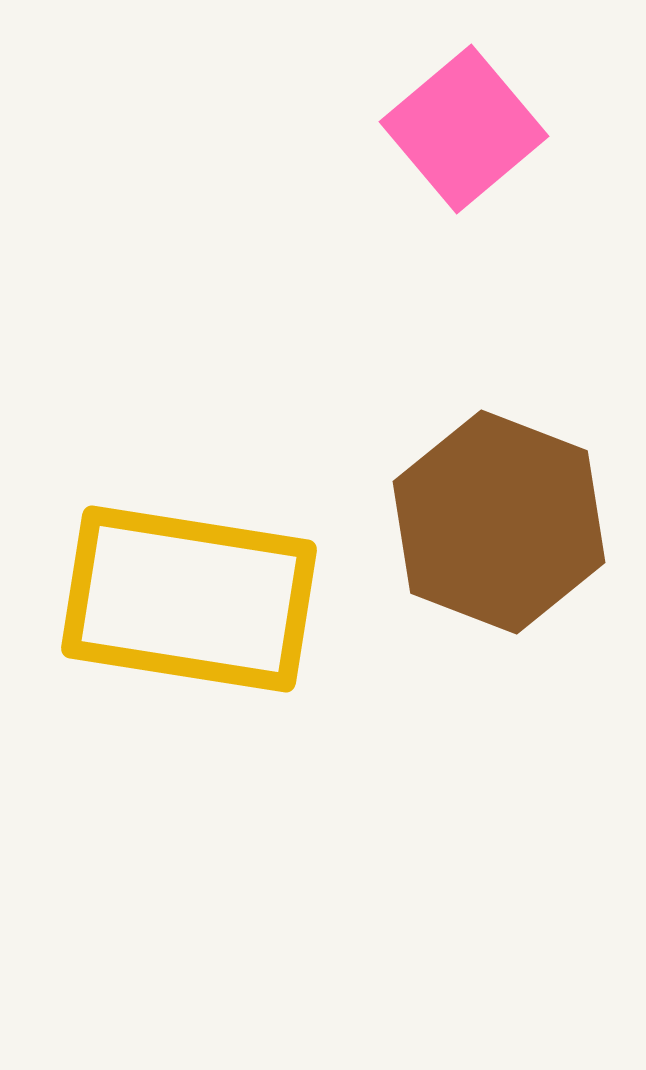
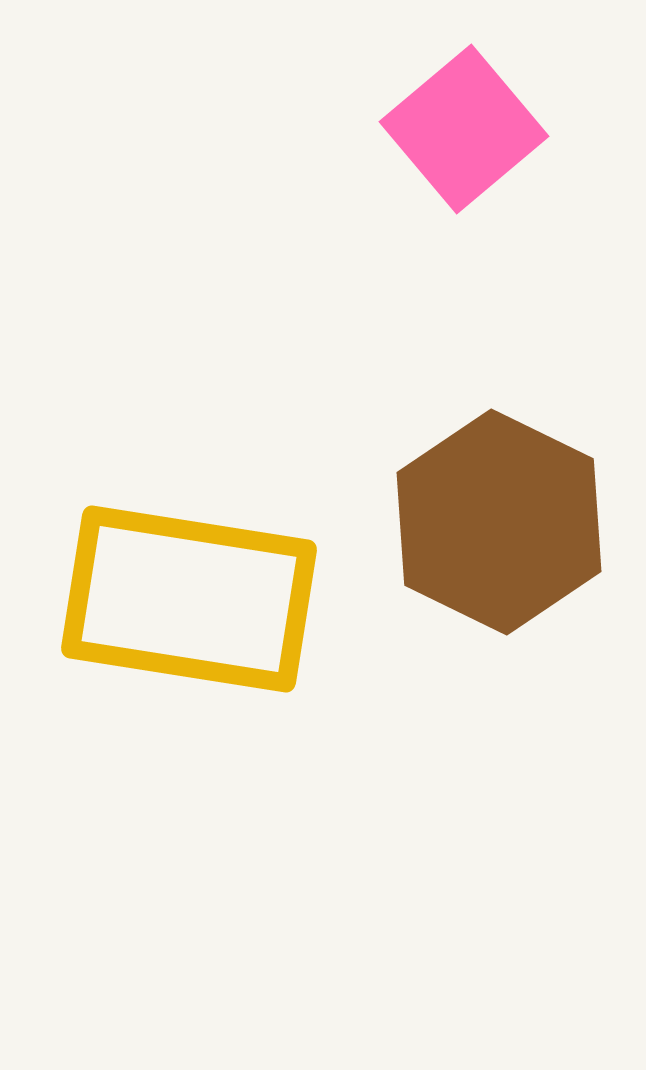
brown hexagon: rotated 5 degrees clockwise
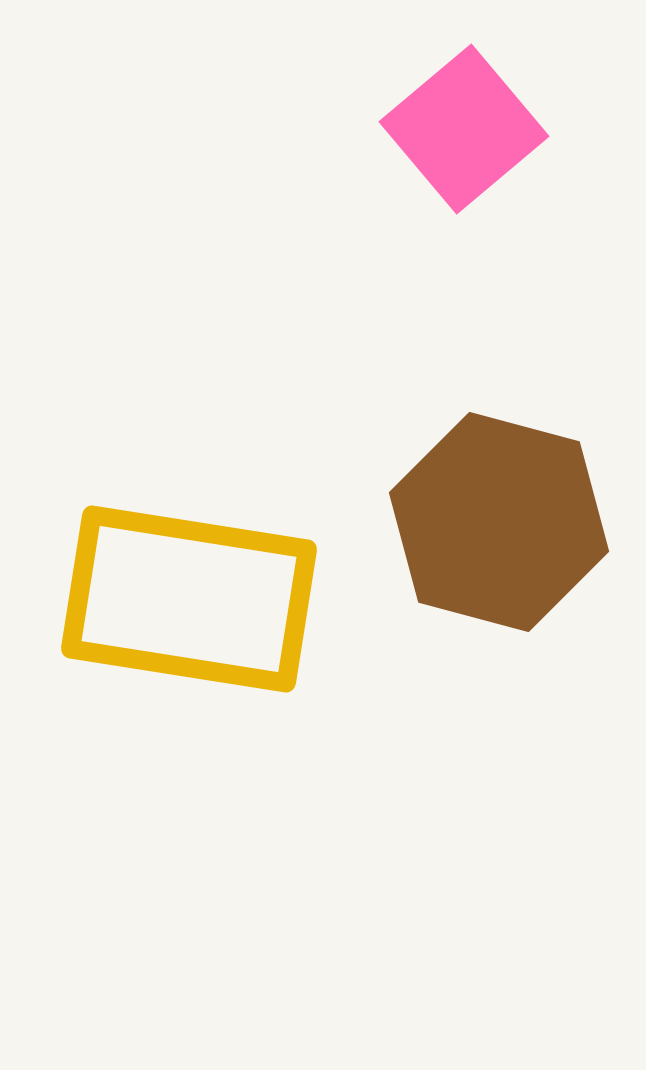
brown hexagon: rotated 11 degrees counterclockwise
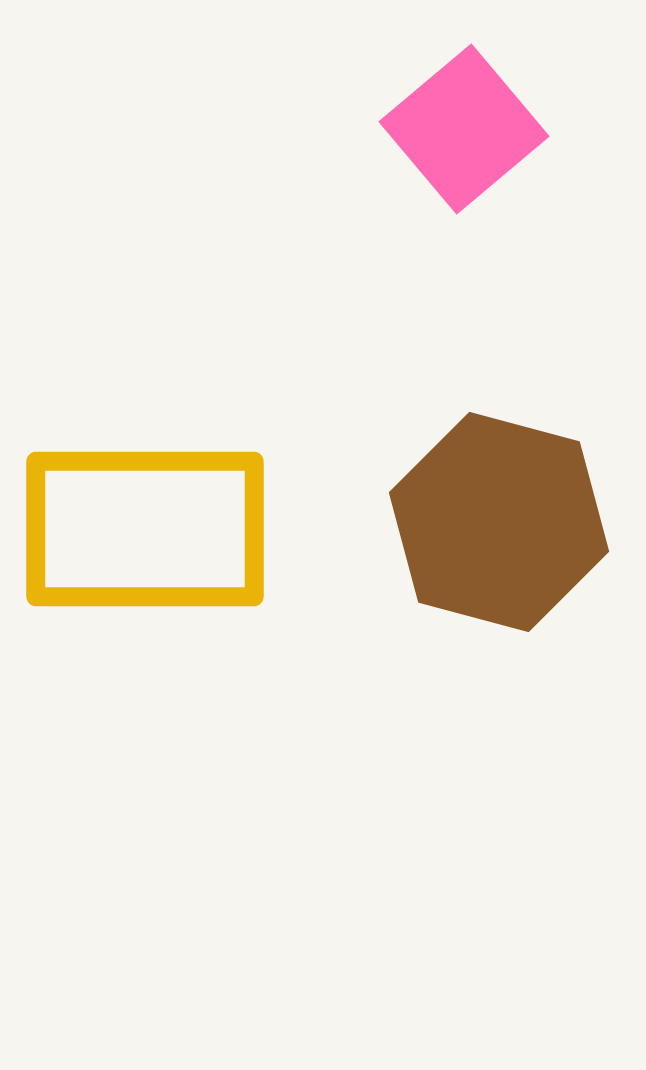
yellow rectangle: moved 44 px left, 70 px up; rotated 9 degrees counterclockwise
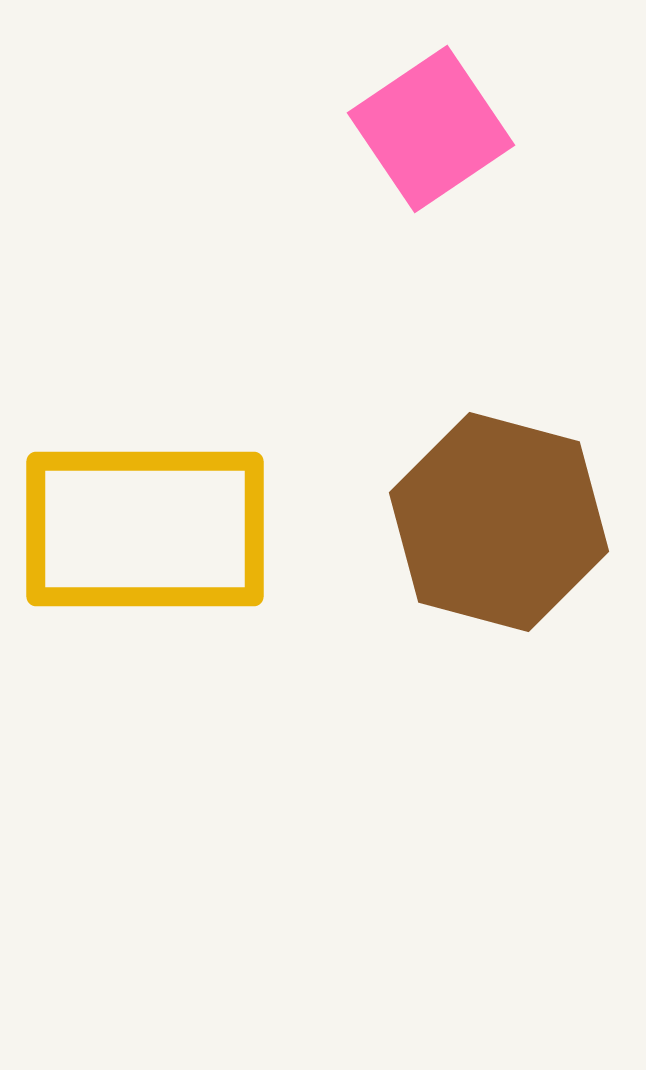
pink square: moved 33 px left; rotated 6 degrees clockwise
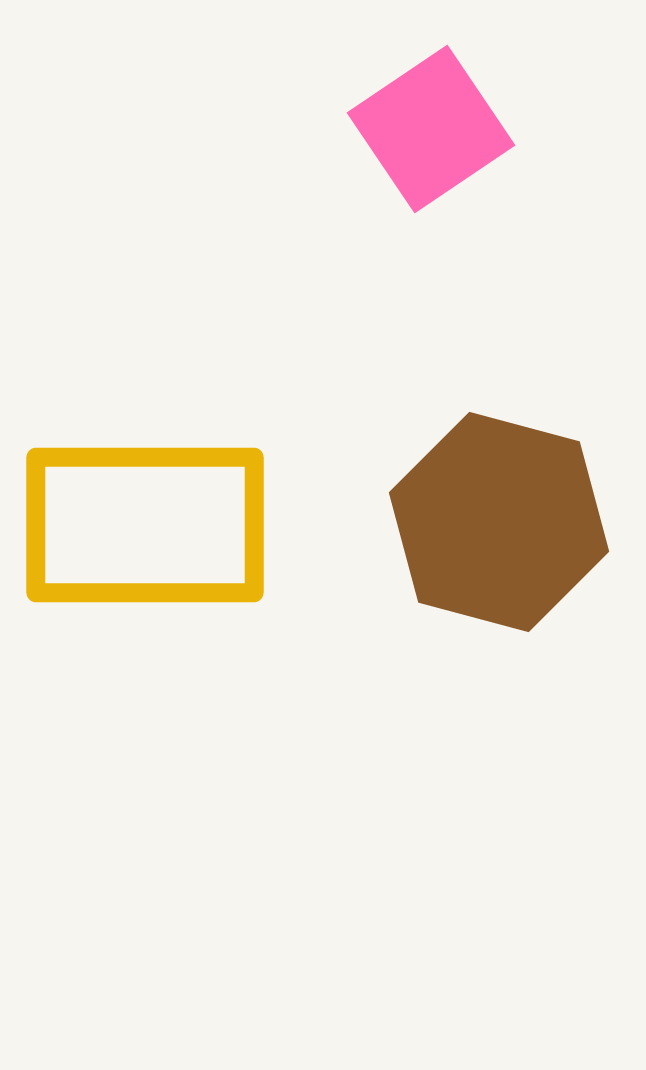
yellow rectangle: moved 4 px up
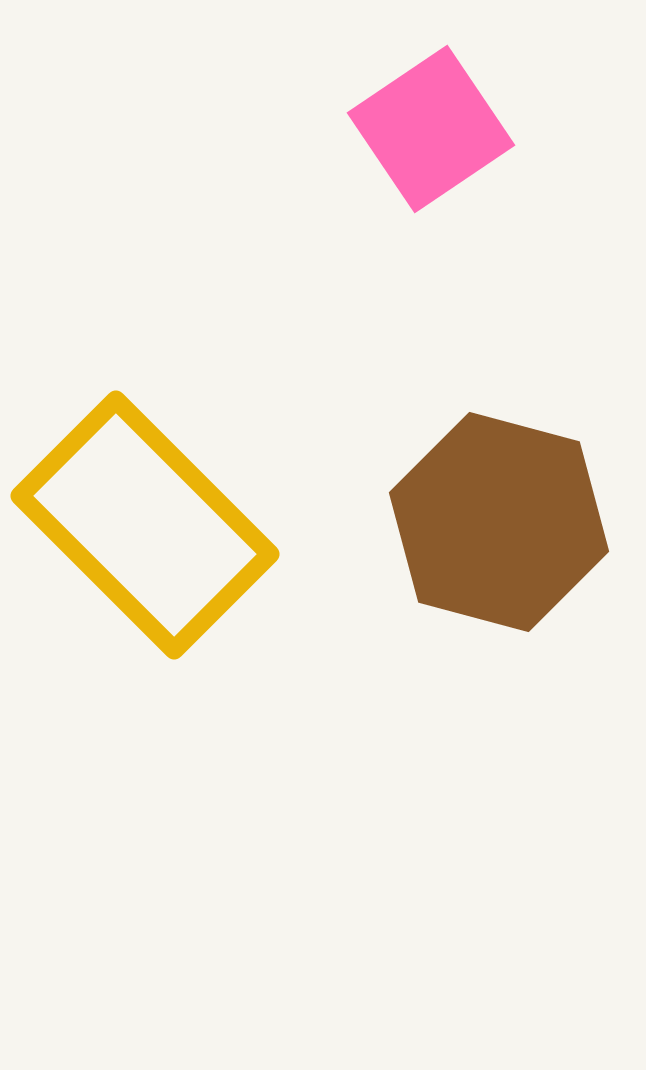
yellow rectangle: rotated 45 degrees clockwise
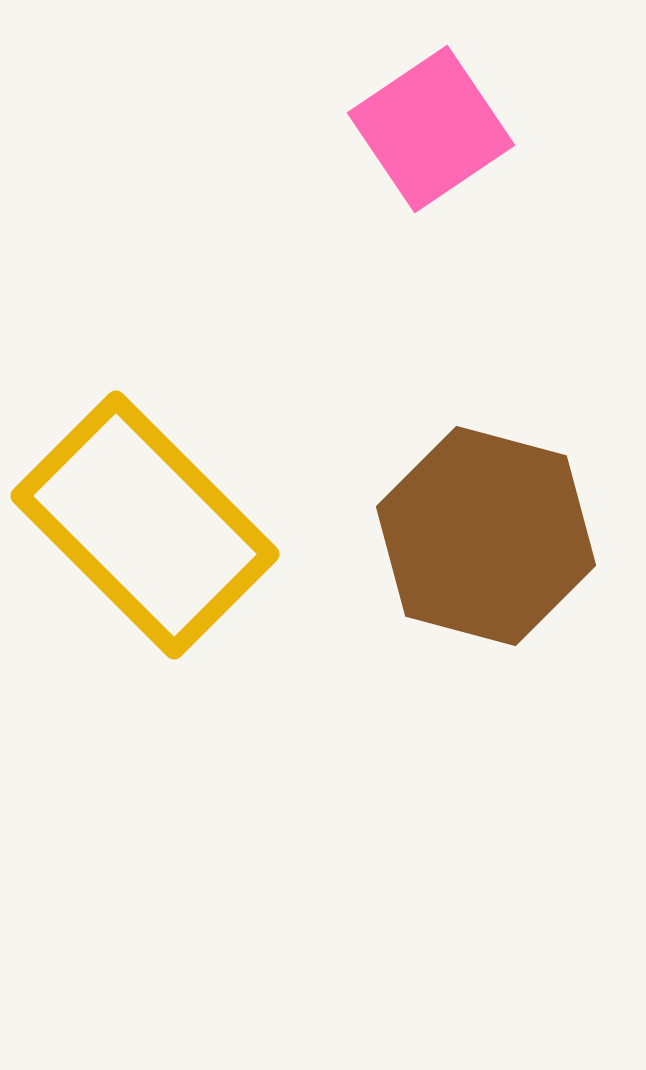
brown hexagon: moved 13 px left, 14 px down
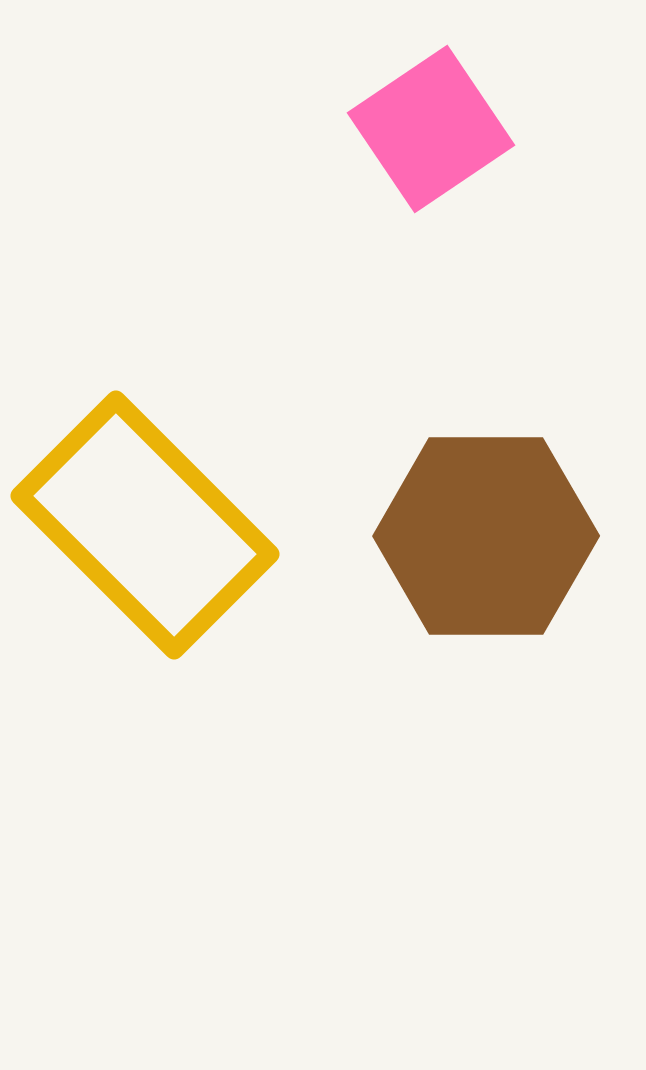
brown hexagon: rotated 15 degrees counterclockwise
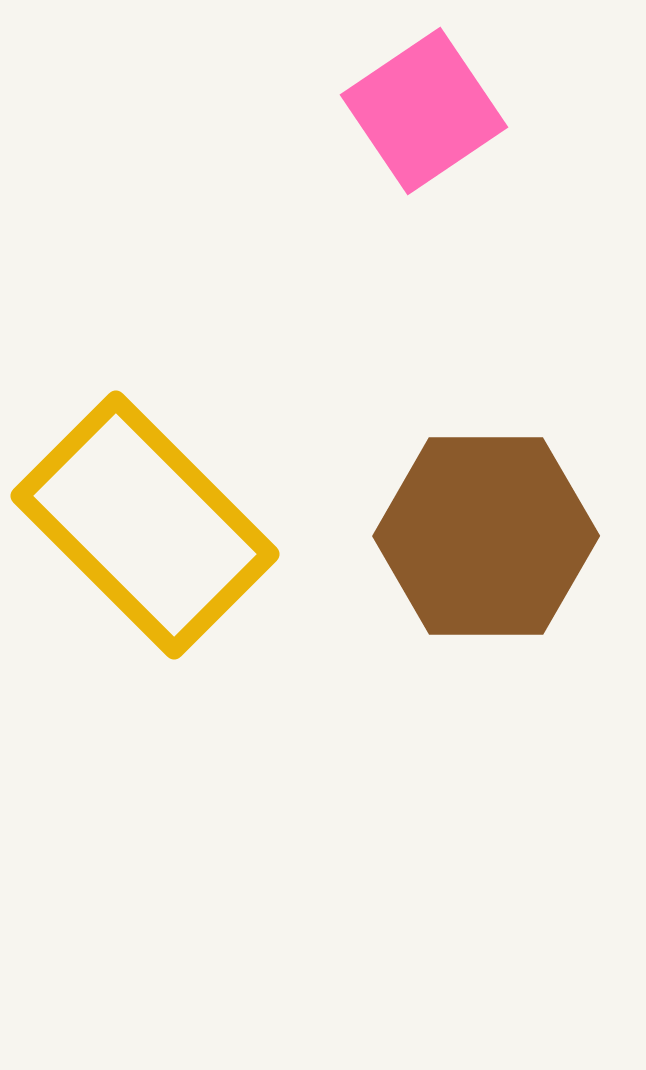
pink square: moved 7 px left, 18 px up
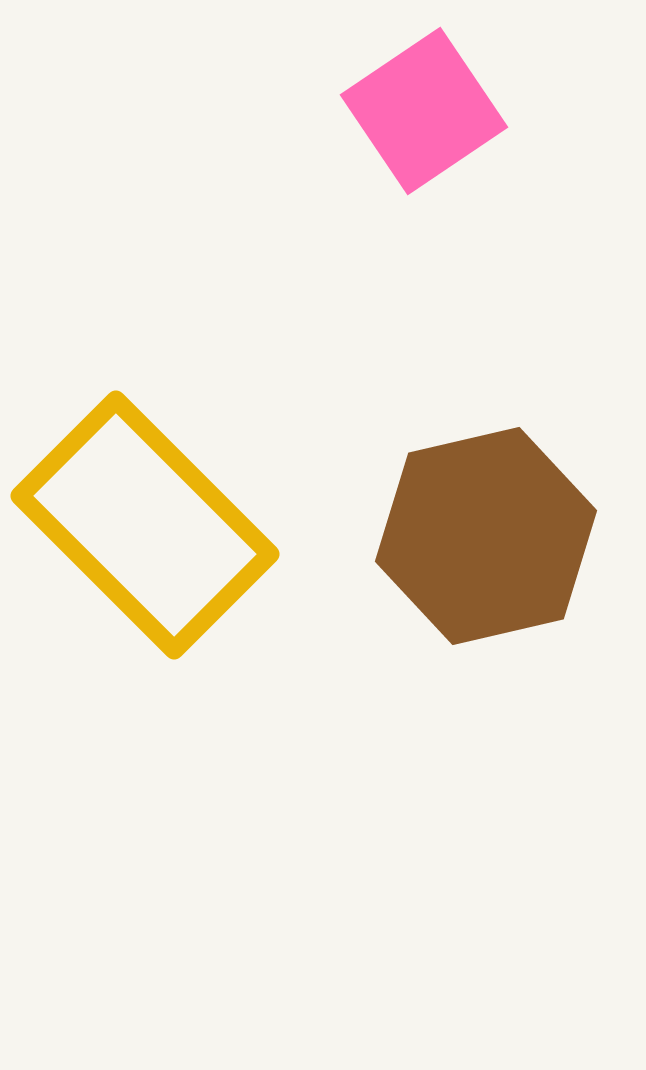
brown hexagon: rotated 13 degrees counterclockwise
